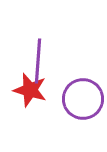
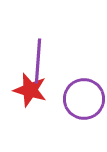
purple circle: moved 1 px right
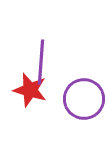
purple line: moved 3 px right, 1 px down
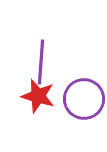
red star: moved 8 px right, 6 px down
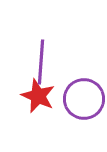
red star: rotated 8 degrees clockwise
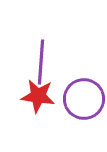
red star: rotated 16 degrees counterclockwise
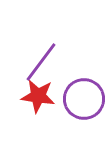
purple line: rotated 33 degrees clockwise
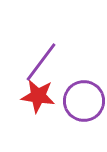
purple circle: moved 2 px down
